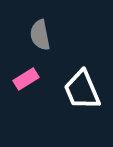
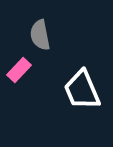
pink rectangle: moved 7 px left, 9 px up; rotated 15 degrees counterclockwise
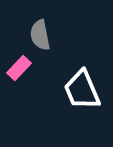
pink rectangle: moved 2 px up
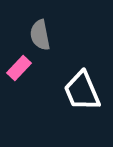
white trapezoid: moved 1 px down
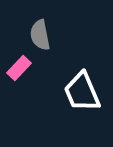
white trapezoid: moved 1 px down
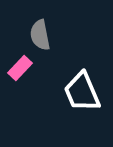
pink rectangle: moved 1 px right
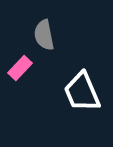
gray semicircle: moved 4 px right
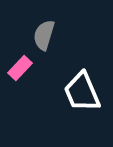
gray semicircle: rotated 28 degrees clockwise
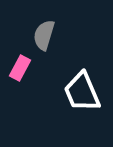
pink rectangle: rotated 15 degrees counterclockwise
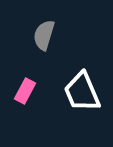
pink rectangle: moved 5 px right, 23 px down
